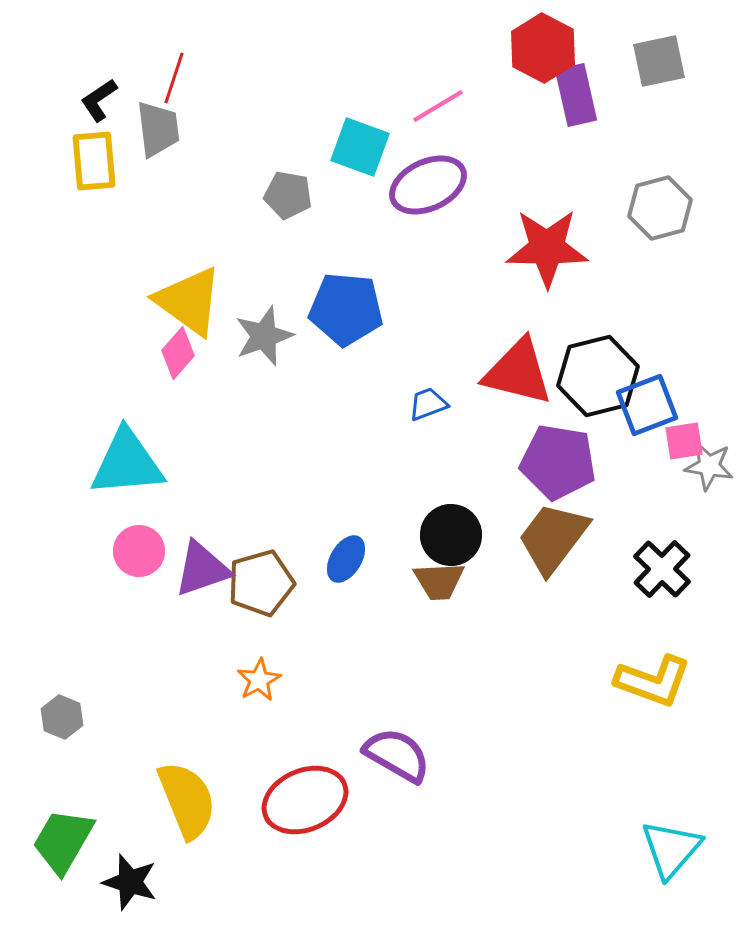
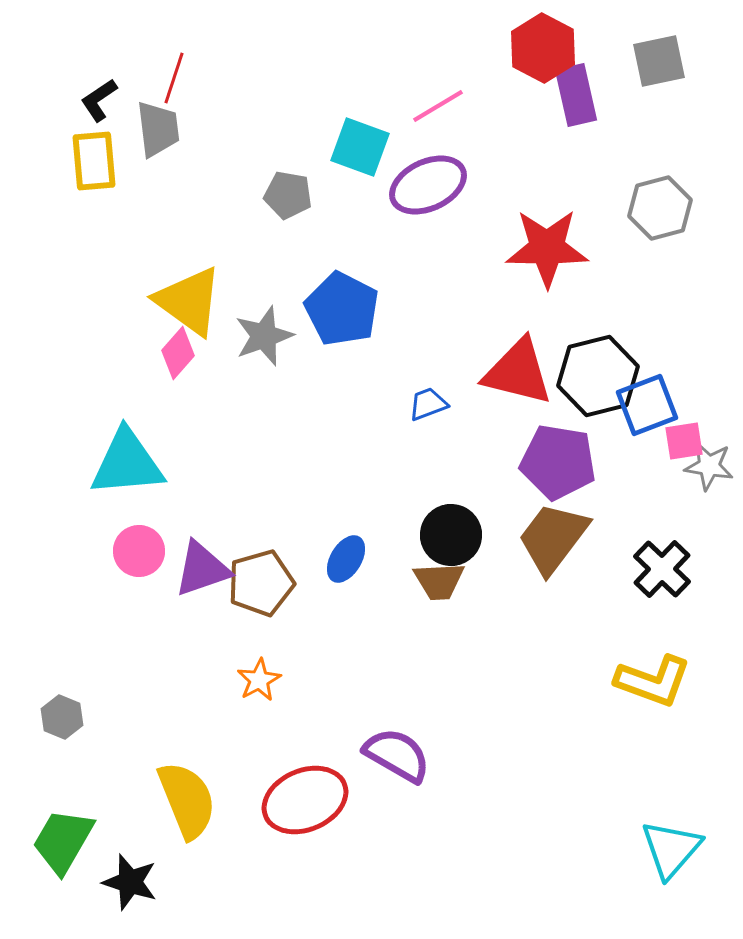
blue pentagon at (346, 309): moved 4 px left; rotated 22 degrees clockwise
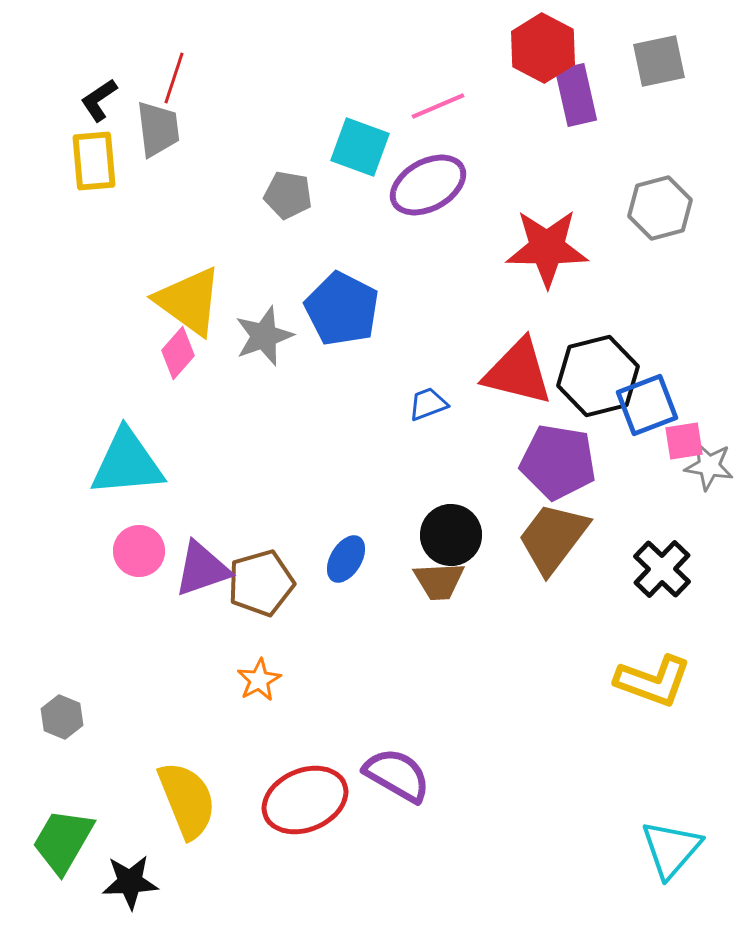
pink line at (438, 106): rotated 8 degrees clockwise
purple ellipse at (428, 185): rotated 4 degrees counterclockwise
purple semicircle at (397, 755): moved 20 px down
black star at (130, 882): rotated 20 degrees counterclockwise
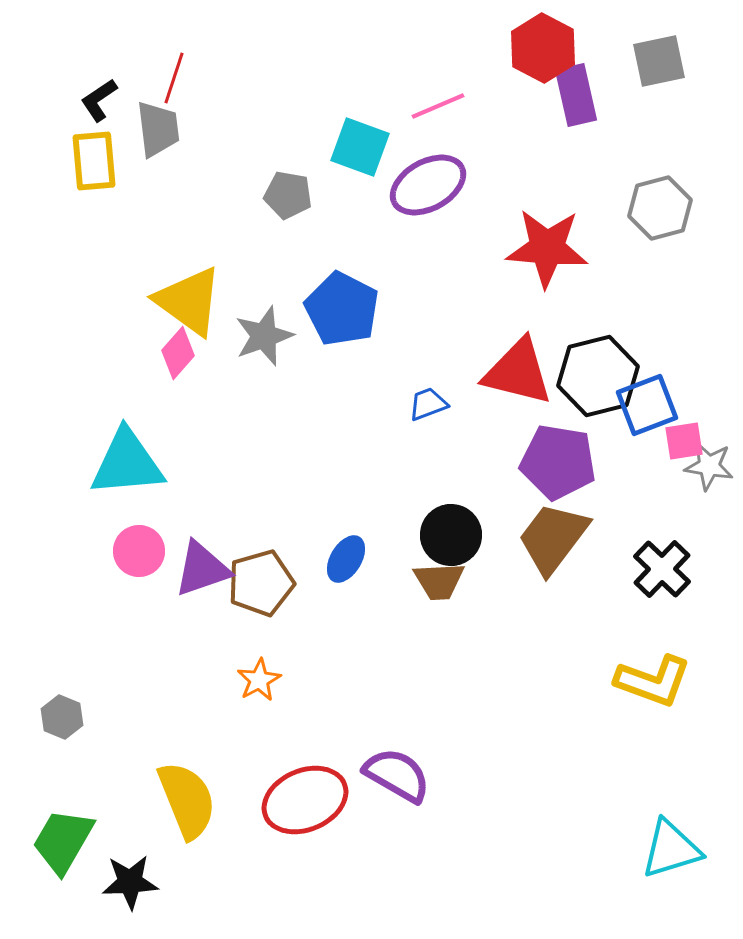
red star at (547, 248): rotated 4 degrees clockwise
cyan triangle at (671, 849): rotated 32 degrees clockwise
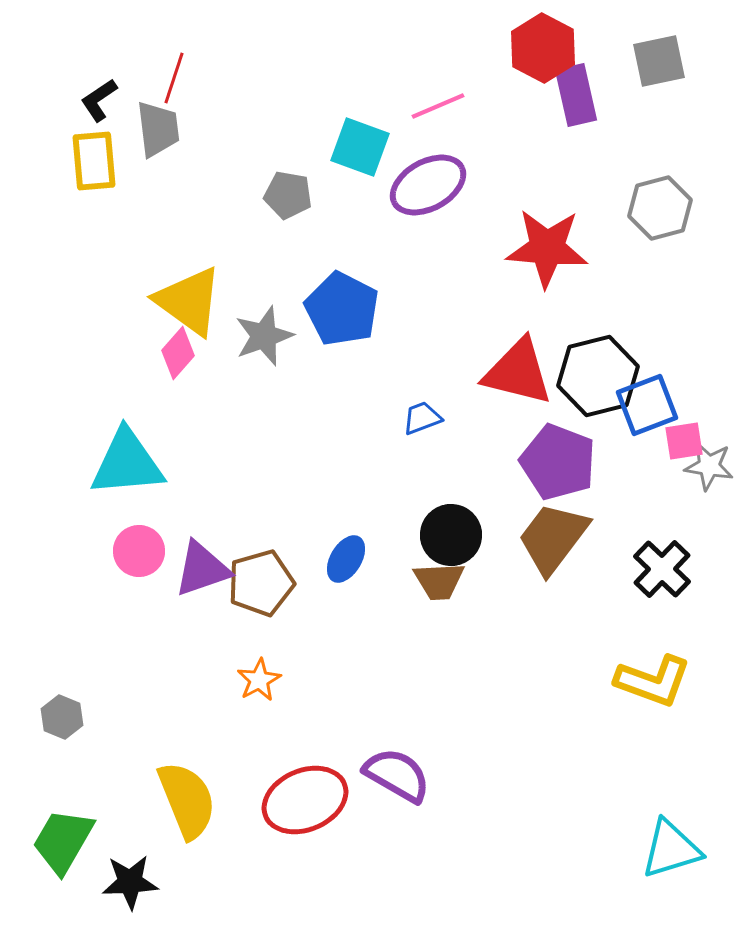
blue trapezoid at (428, 404): moved 6 px left, 14 px down
purple pentagon at (558, 462): rotated 12 degrees clockwise
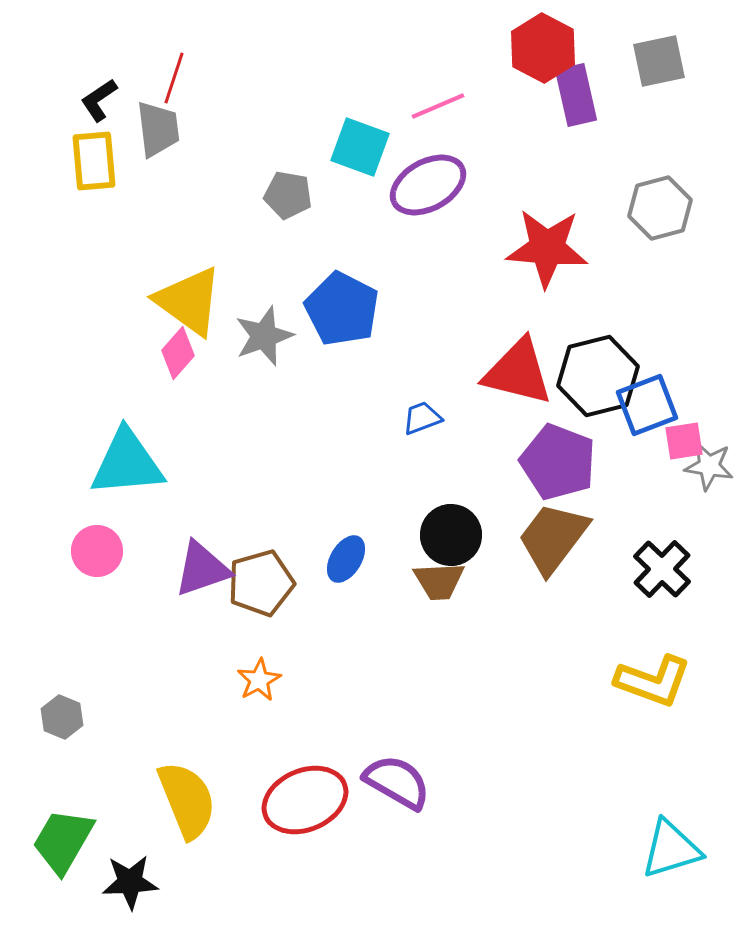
pink circle at (139, 551): moved 42 px left
purple semicircle at (397, 775): moved 7 px down
